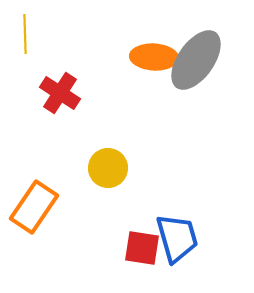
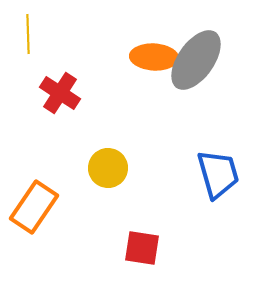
yellow line: moved 3 px right
blue trapezoid: moved 41 px right, 64 px up
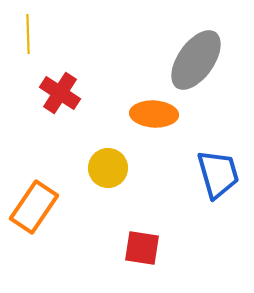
orange ellipse: moved 57 px down
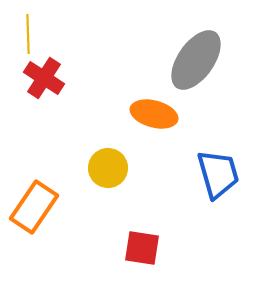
red cross: moved 16 px left, 15 px up
orange ellipse: rotated 12 degrees clockwise
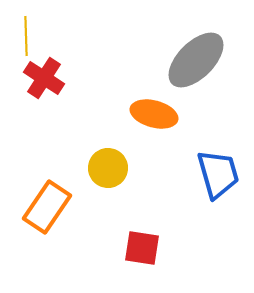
yellow line: moved 2 px left, 2 px down
gray ellipse: rotated 10 degrees clockwise
orange rectangle: moved 13 px right
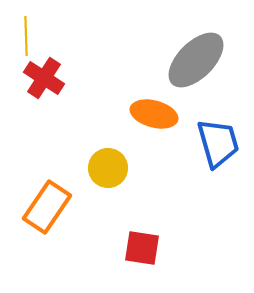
blue trapezoid: moved 31 px up
